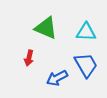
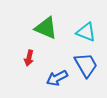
cyan triangle: rotated 20 degrees clockwise
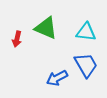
cyan triangle: rotated 15 degrees counterclockwise
red arrow: moved 12 px left, 19 px up
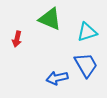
green triangle: moved 4 px right, 9 px up
cyan triangle: moved 1 px right; rotated 25 degrees counterclockwise
blue arrow: rotated 15 degrees clockwise
